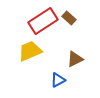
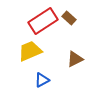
blue triangle: moved 16 px left
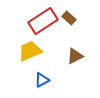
brown triangle: moved 3 px up
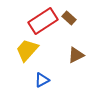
yellow trapezoid: moved 3 px left, 1 px up; rotated 25 degrees counterclockwise
brown triangle: moved 1 px right, 1 px up
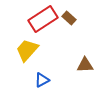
red rectangle: moved 2 px up
brown triangle: moved 9 px right, 10 px down; rotated 24 degrees clockwise
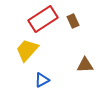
brown rectangle: moved 4 px right, 3 px down; rotated 24 degrees clockwise
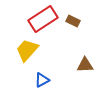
brown rectangle: rotated 40 degrees counterclockwise
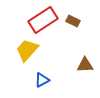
red rectangle: moved 1 px down
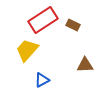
brown rectangle: moved 4 px down
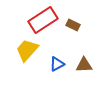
brown triangle: moved 1 px left
blue triangle: moved 15 px right, 16 px up
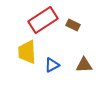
yellow trapezoid: moved 2 px down; rotated 45 degrees counterclockwise
blue triangle: moved 5 px left, 1 px down
